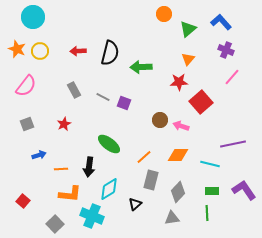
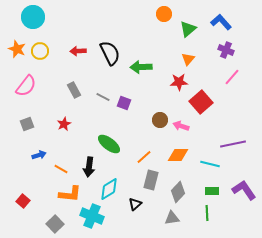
black semicircle at (110, 53): rotated 40 degrees counterclockwise
orange line at (61, 169): rotated 32 degrees clockwise
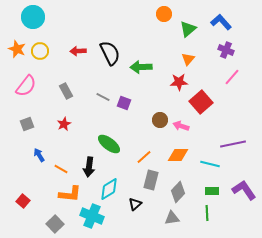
gray rectangle at (74, 90): moved 8 px left, 1 px down
blue arrow at (39, 155): rotated 104 degrees counterclockwise
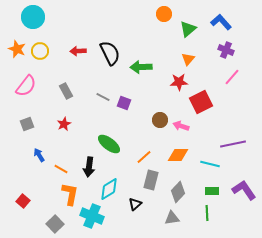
red square at (201, 102): rotated 15 degrees clockwise
orange L-shape at (70, 194): rotated 85 degrees counterclockwise
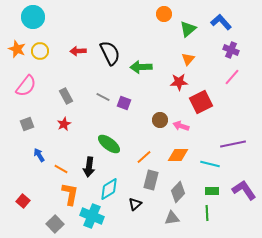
purple cross at (226, 50): moved 5 px right
gray rectangle at (66, 91): moved 5 px down
